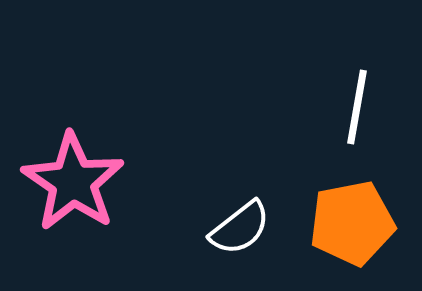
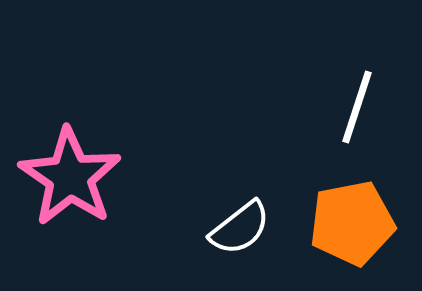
white line: rotated 8 degrees clockwise
pink star: moved 3 px left, 5 px up
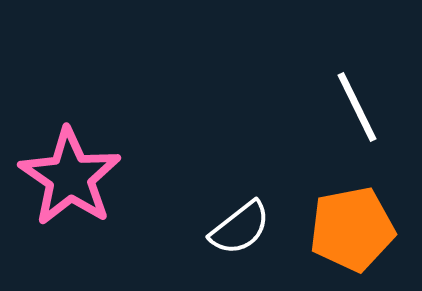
white line: rotated 44 degrees counterclockwise
orange pentagon: moved 6 px down
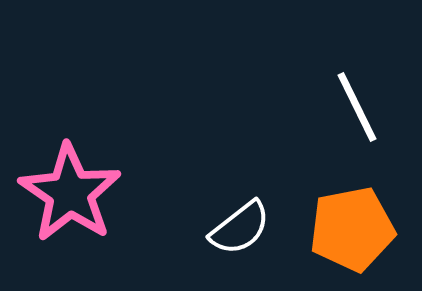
pink star: moved 16 px down
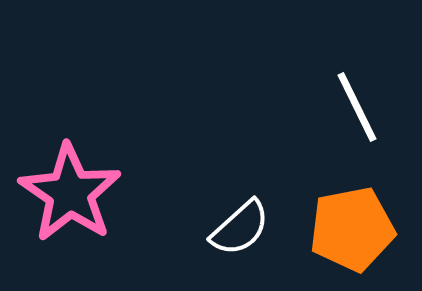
white semicircle: rotated 4 degrees counterclockwise
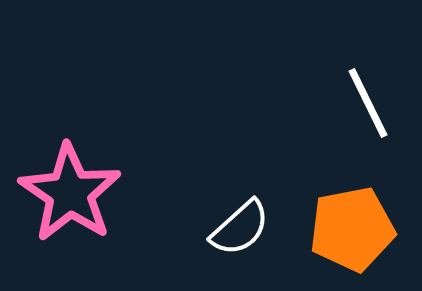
white line: moved 11 px right, 4 px up
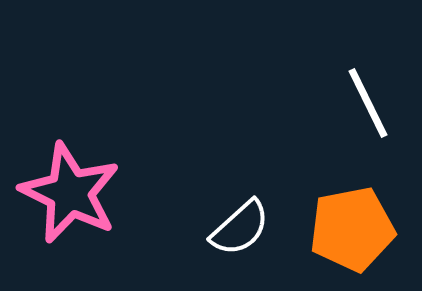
pink star: rotated 8 degrees counterclockwise
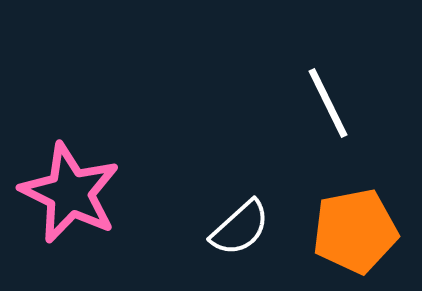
white line: moved 40 px left
orange pentagon: moved 3 px right, 2 px down
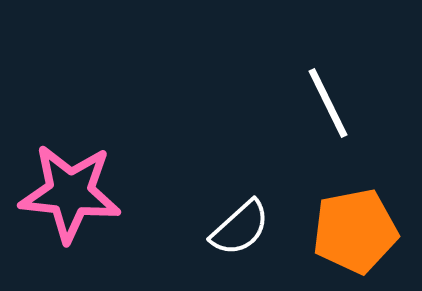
pink star: rotated 20 degrees counterclockwise
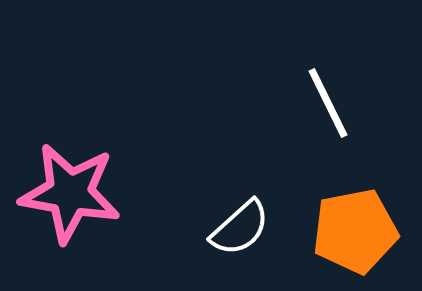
pink star: rotated 4 degrees clockwise
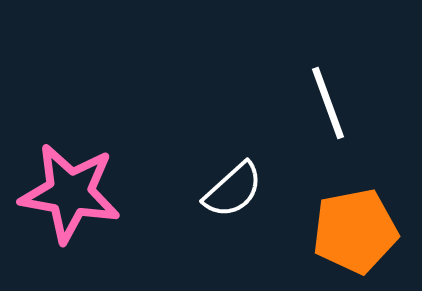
white line: rotated 6 degrees clockwise
white semicircle: moved 7 px left, 38 px up
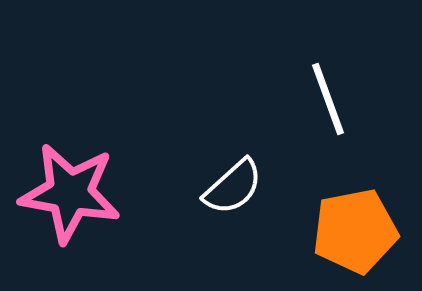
white line: moved 4 px up
white semicircle: moved 3 px up
